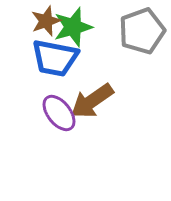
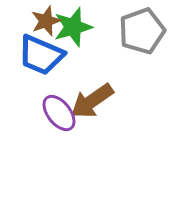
blue trapezoid: moved 14 px left, 3 px up; rotated 12 degrees clockwise
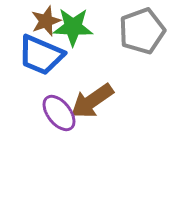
green star: rotated 18 degrees clockwise
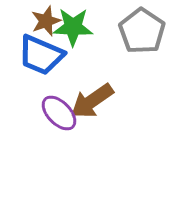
gray pentagon: rotated 18 degrees counterclockwise
purple ellipse: rotated 6 degrees counterclockwise
